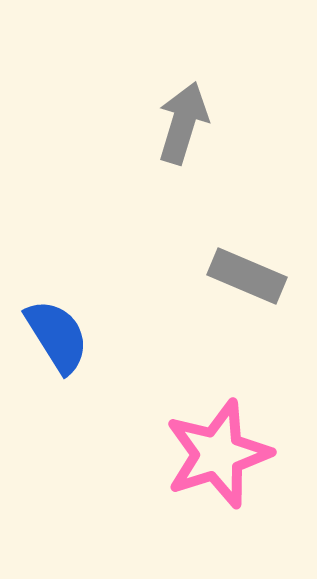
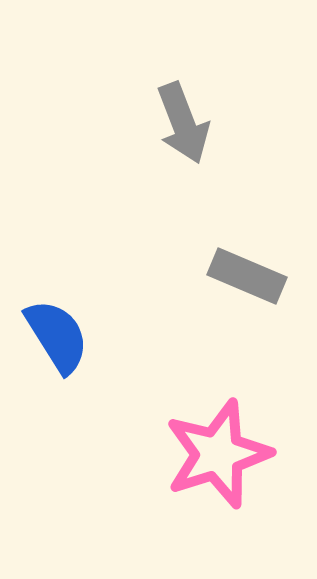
gray arrow: rotated 142 degrees clockwise
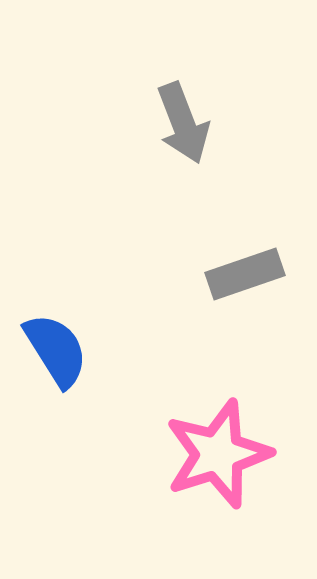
gray rectangle: moved 2 px left, 2 px up; rotated 42 degrees counterclockwise
blue semicircle: moved 1 px left, 14 px down
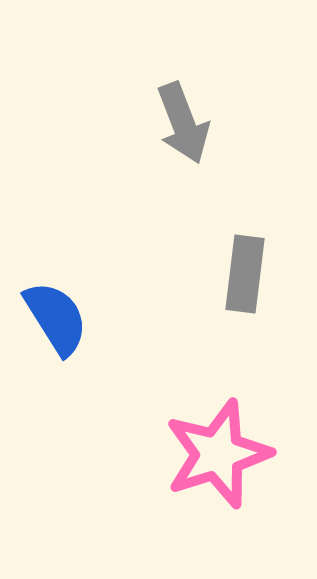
gray rectangle: rotated 64 degrees counterclockwise
blue semicircle: moved 32 px up
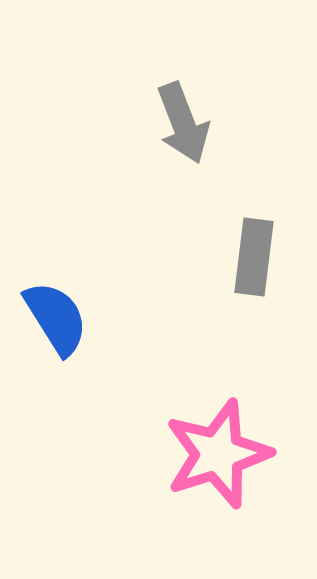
gray rectangle: moved 9 px right, 17 px up
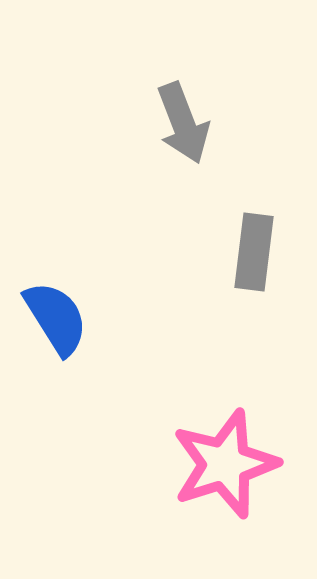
gray rectangle: moved 5 px up
pink star: moved 7 px right, 10 px down
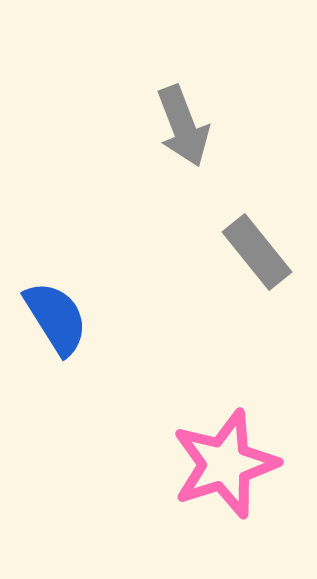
gray arrow: moved 3 px down
gray rectangle: moved 3 px right; rotated 46 degrees counterclockwise
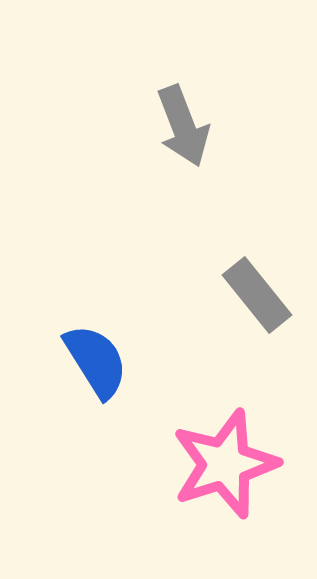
gray rectangle: moved 43 px down
blue semicircle: moved 40 px right, 43 px down
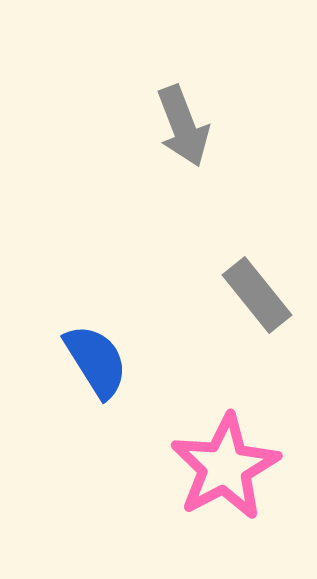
pink star: moved 3 px down; rotated 10 degrees counterclockwise
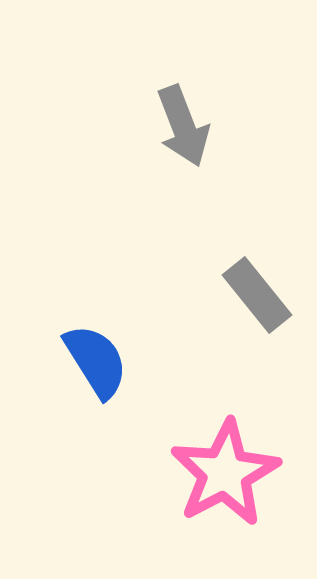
pink star: moved 6 px down
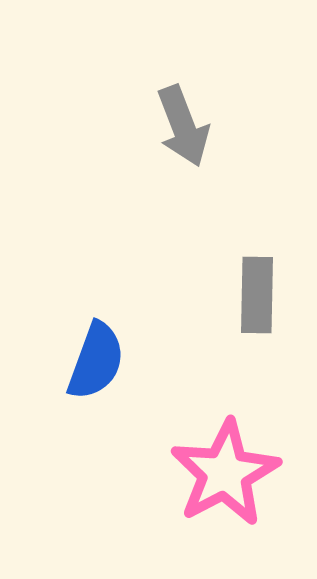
gray rectangle: rotated 40 degrees clockwise
blue semicircle: rotated 52 degrees clockwise
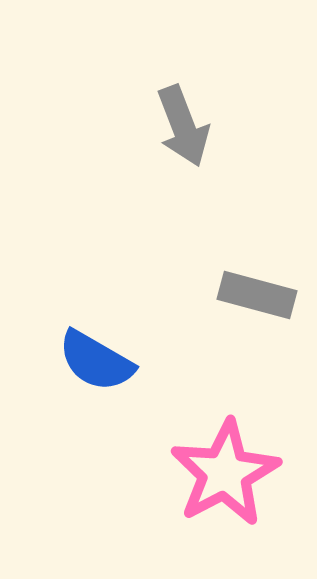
gray rectangle: rotated 76 degrees counterclockwise
blue semicircle: rotated 100 degrees clockwise
